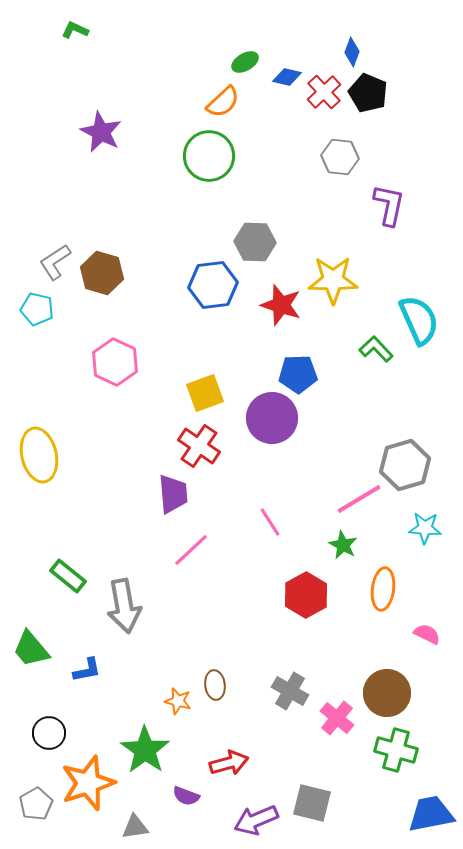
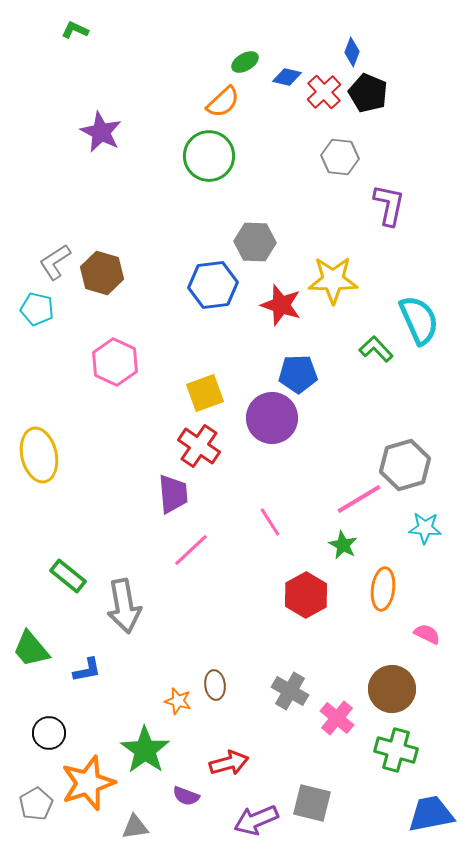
brown circle at (387, 693): moved 5 px right, 4 px up
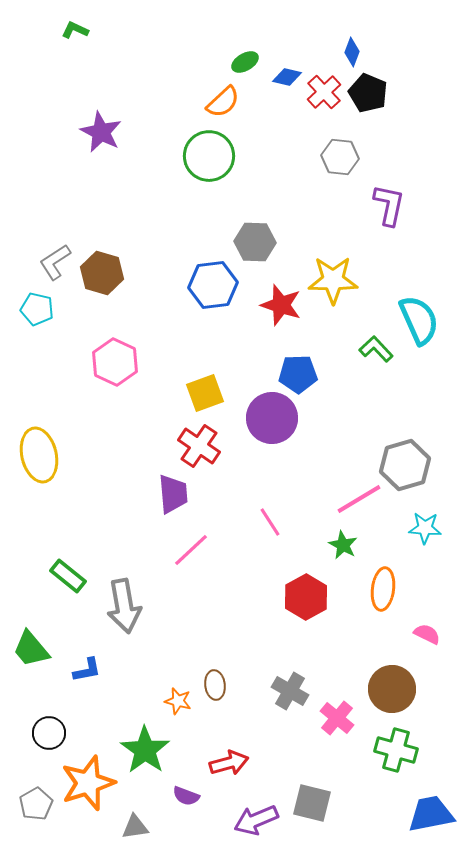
red hexagon at (306, 595): moved 2 px down
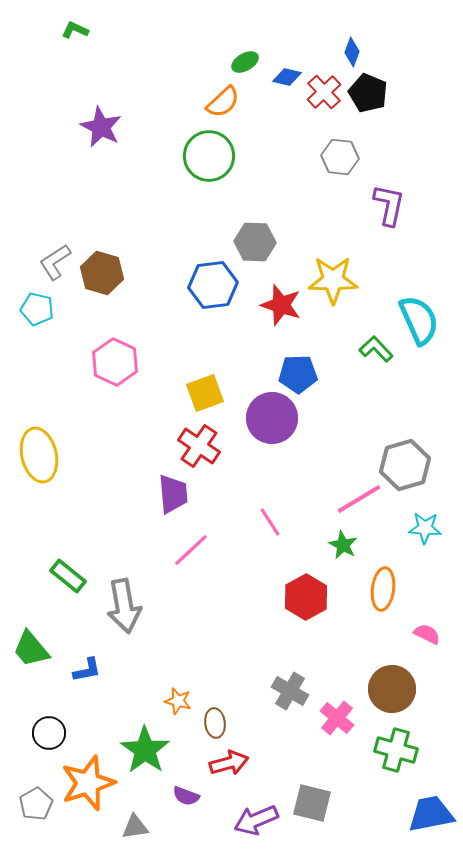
purple star at (101, 132): moved 5 px up
brown ellipse at (215, 685): moved 38 px down
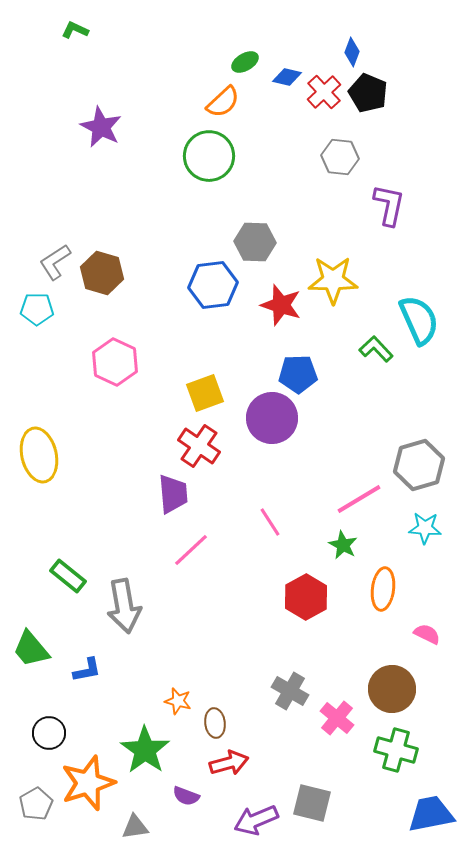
cyan pentagon at (37, 309): rotated 12 degrees counterclockwise
gray hexagon at (405, 465): moved 14 px right
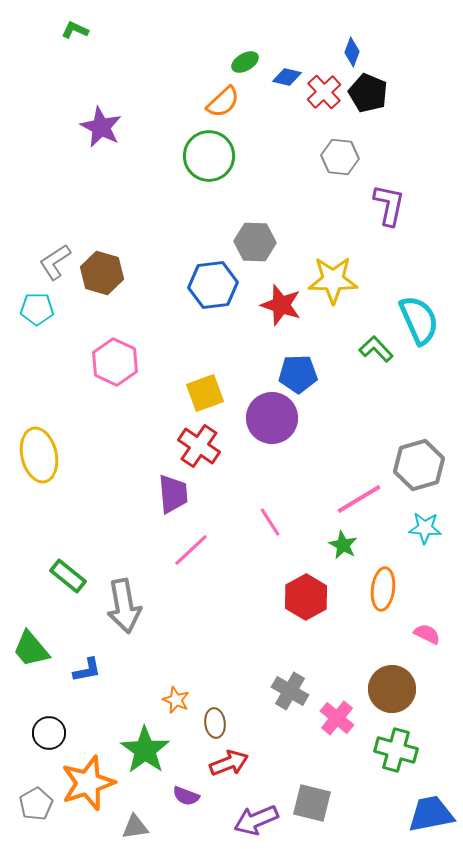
orange star at (178, 701): moved 2 px left, 1 px up; rotated 8 degrees clockwise
red arrow at (229, 763): rotated 6 degrees counterclockwise
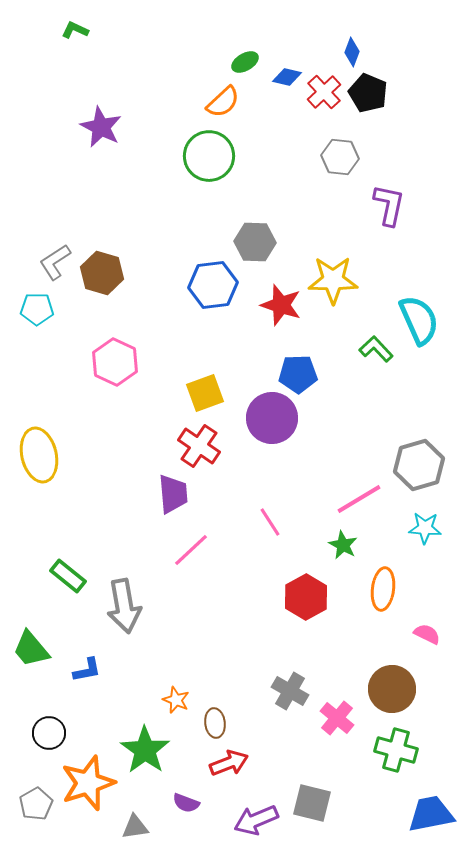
purple semicircle at (186, 796): moved 7 px down
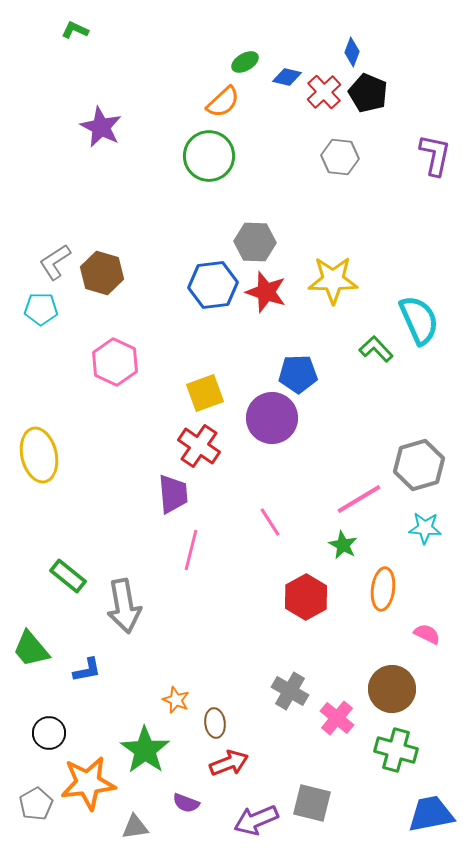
purple L-shape at (389, 205): moved 46 px right, 50 px up
red star at (281, 305): moved 15 px left, 13 px up
cyan pentagon at (37, 309): moved 4 px right
pink line at (191, 550): rotated 33 degrees counterclockwise
orange star at (88, 783): rotated 12 degrees clockwise
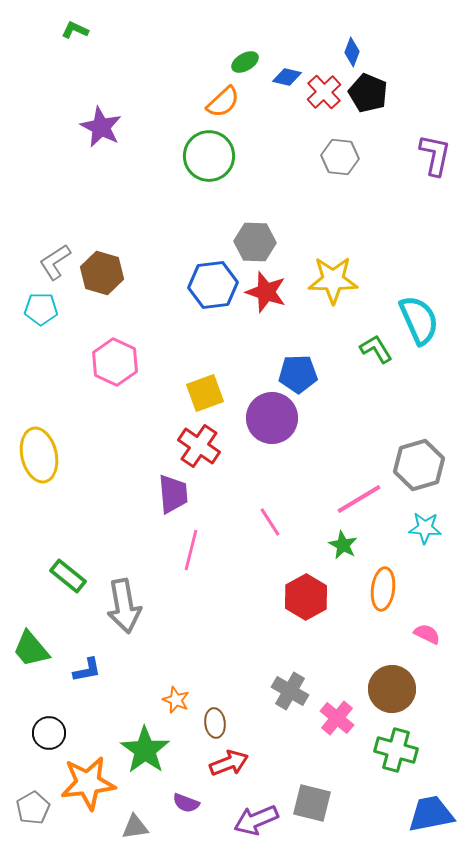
green L-shape at (376, 349): rotated 12 degrees clockwise
gray pentagon at (36, 804): moved 3 px left, 4 px down
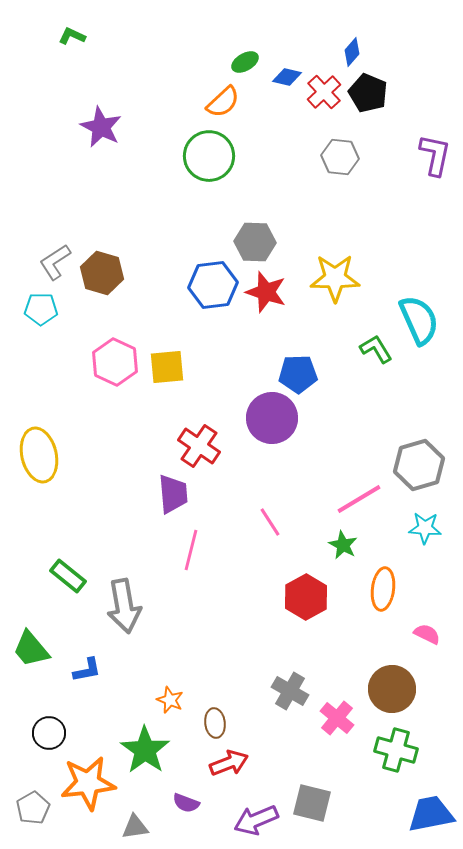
green L-shape at (75, 30): moved 3 px left, 6 px down
blue diamond at (352, 52): rotated 20 degrees clockwise
yellow star at (333, 280): moved 2 px right, 2 px up
yellow square at (205, 393): moved 38 px left, 26 px up; rotated 15 degrees clockwise
orange star at (176, 700): moved 6 px left
